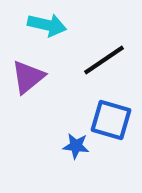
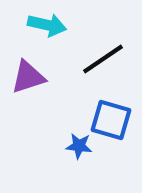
black line: moved 1 px left, 1 px up
purple triangle: rotated 21 degrees clockwise
blue star: moved 3 px right
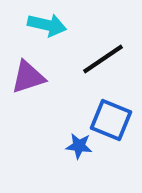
blue square: rotated 6 degrees clockwise
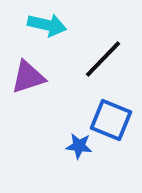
black line: rotated 12 degrees counterclockwise
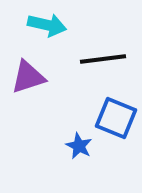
black line: rotated 39 degrees clockwise
blue square: moved 5 px right, 2 px up
blue star: rotated 20 degrees clockwise
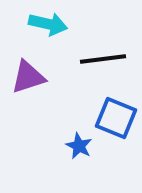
cyan arrow: moved 1 px right, 1 px up
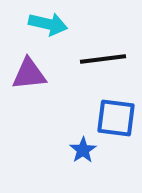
purple triangle: moved 1 px right, 3 px up; rotated 12 degrees clockwise
blue square: rotated 15 degrees counterclockwise
blue star: moved 4 px right, 4 px down; rotated 12 degrees clockwise
